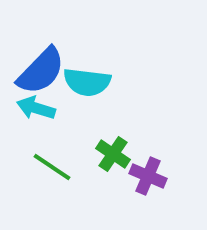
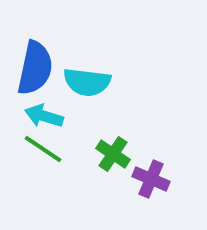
blue semicircle: moved 6 px left, 3 px up; rotated 32 degrees counterclockwise
cyan arrow: moved 8 px right, 8 px down
green line: moved 9 px left, 18 px up
purple cross: moved 3 px right, 3 px down
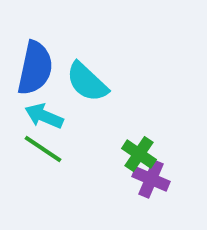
cyan semicircle: rotated 36 degrees clockwise
cyan arrow: rotated 6 degrees clockwise
green cross: moved 26 px right
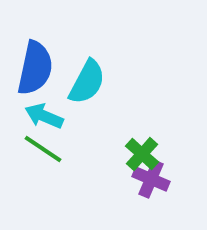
cyan semicircle: rotated 105 degrees counterclockwise
green cross: moved 3 px right; rotated 8 degrees clockwise
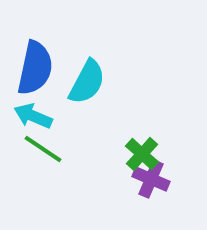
cyan arrow: moved 11 px left
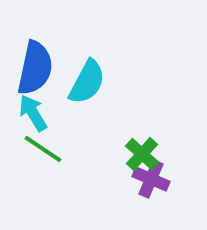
cyan arrow: moved 3 px up; rotated 36 degrees clockwise
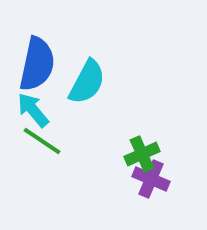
blue semicircle: moved 2 px right, 4 px up
cyan arrow: moved 3 px up; rotated 9 degrees counterclockwise
green line: moved 1 px left, 8 px up
green cross: rotated 24 degrees clockwise
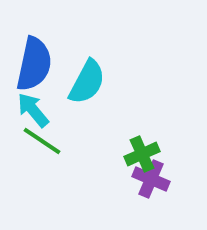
blue semicircle: moved 3 px left
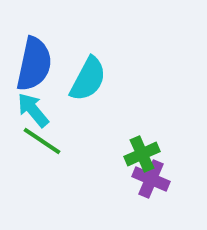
cyan semicircle: moved 1 px right, 3 px up
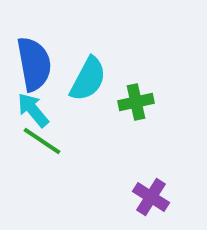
blue semicircle: rotated 22 degrees counterclockwise
green cross: moved 6 px left, 52 px up; rotated 12 degrees clockwise
purple cross: moved 18 px down; rotated 9 degrees clockwise
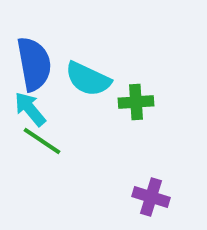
cyan semicircle: rotated 87 degrees clockwise
green cross: rotated 8 degrees clockwise
cyan arrow: moved 3 px left, 1 px up
purple cross: rotated 15 degrees counterclockwise
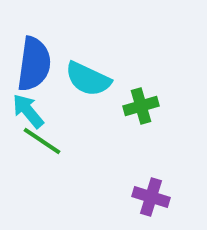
blue semicircle: rotated 18 degrees clockwise
green cross: moved 5 px right, 4 px down; rotated 12 degrees counterclockwise
cyan arrow: moved 2 px left, 2 px down
